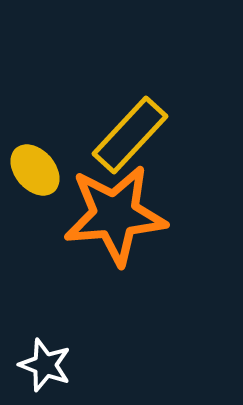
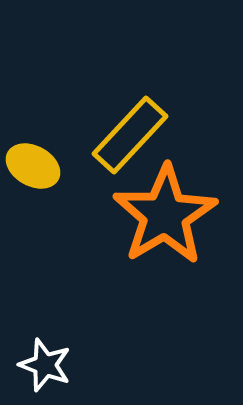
yellow ellipse: moved 2 px left, 4 px up; rotated 20 degrees counterclockwise
orange star: moved 50 px right; rotated 26 degrees counterclockwise
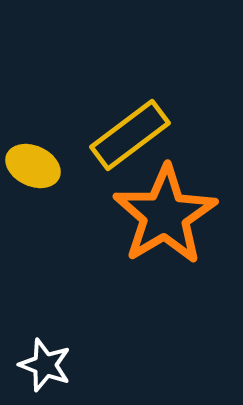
yellow rectangle: rotated 10 degrees clockwise
yellow ellipse: rotated 4 degrees counterclockwise
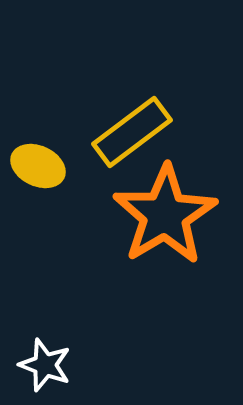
yellow rectangle: moved 2 px right, 3 px up
yellow ellipse: moved 5 px right
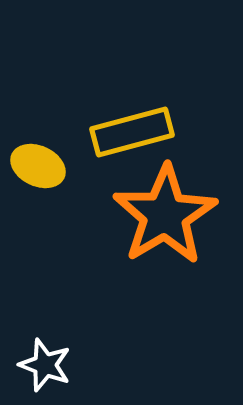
yellow rectangle: rotated 22 degrees clockwise
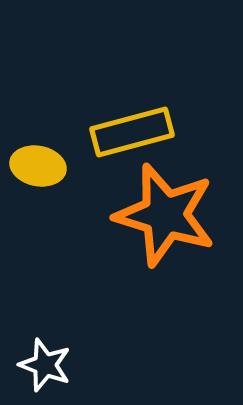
yellow ellipse: rotated 14 degrees counterclockwise
orange star: rotated 24 degrees counterclockwise
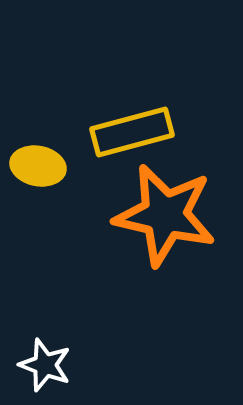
orange star: rotated 4 degrees counterclockwise
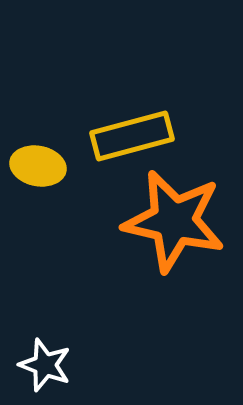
yellow rectangle: moved 4 px down
orange star: moved 9 px right, 6 px down
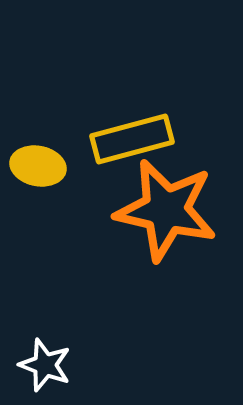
yellow rectangle: moved 3 px down
orange star: moved 8 px left, 11 px up
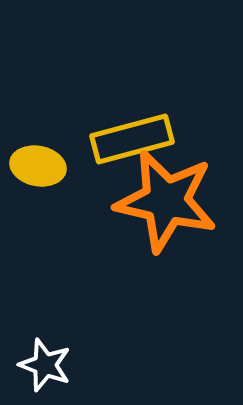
orange star: moved 9 px up
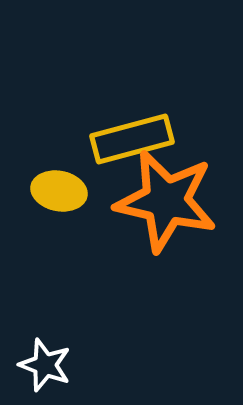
yellow ellipse: moved 21 px right, 25 px down
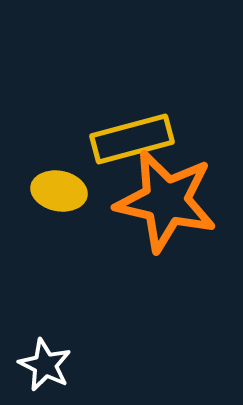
white star: rotated 6 degrees clockwise
